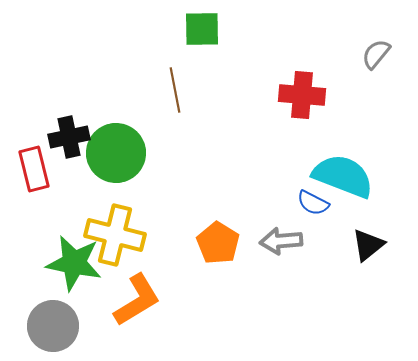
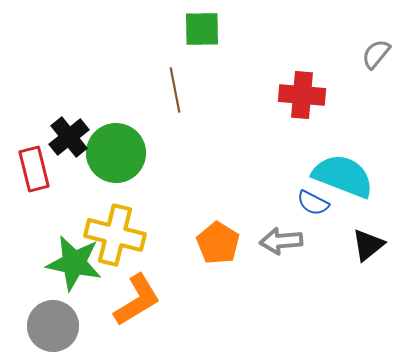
black cross: rotated 27 degrees counterclockwise
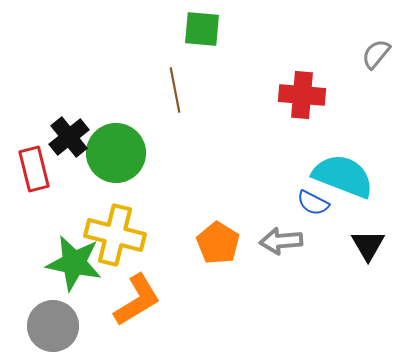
green square: rotated 6 degrees clockwise
black triangle: rotated 21 degrees counterclockwise
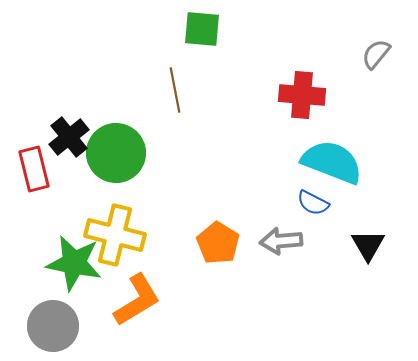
cyan semicircle: moved 11 px left, 14 px up
